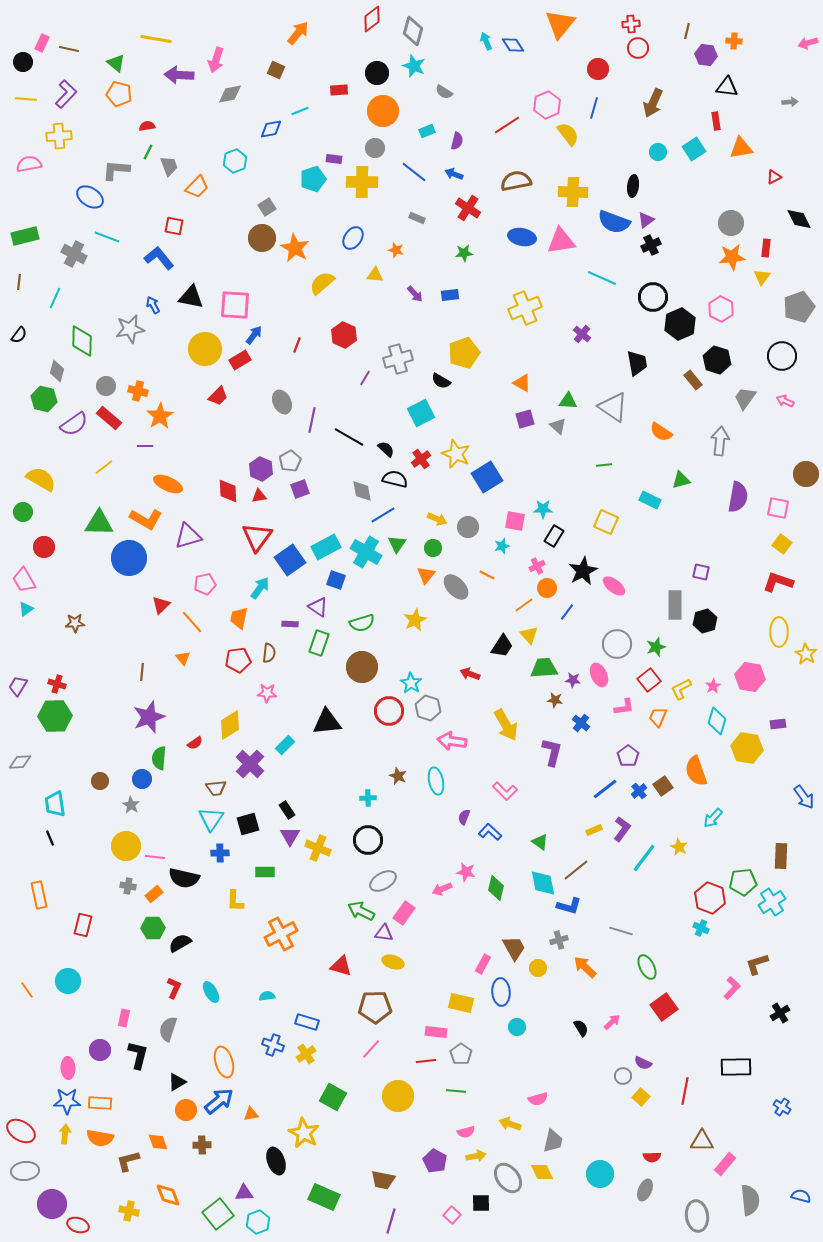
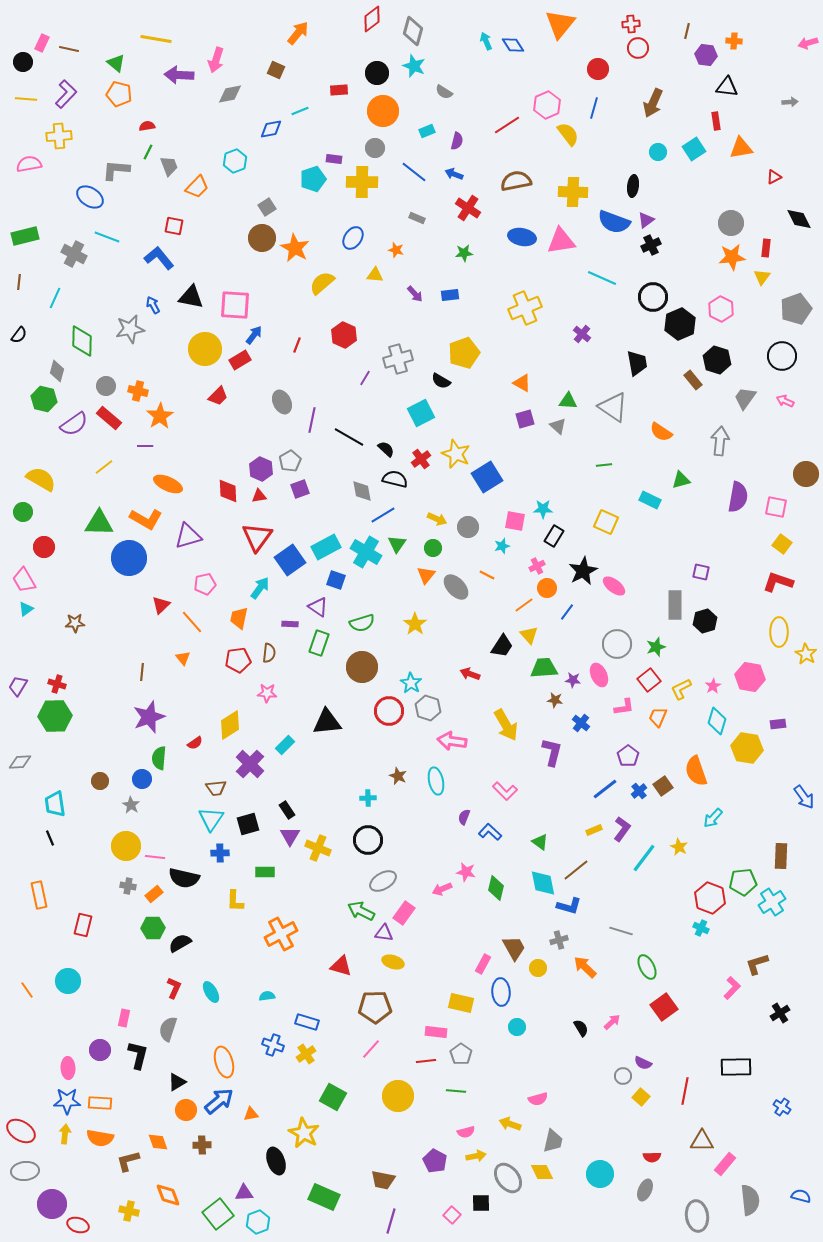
gray pentagon at (799, 307): moved 3 px left, 2 px down
pink square at (778, 508): moved 2 px left, 1 px up
yellow star at (415, 620): moved 4 px down; rotated 10 degrees counterclockwise
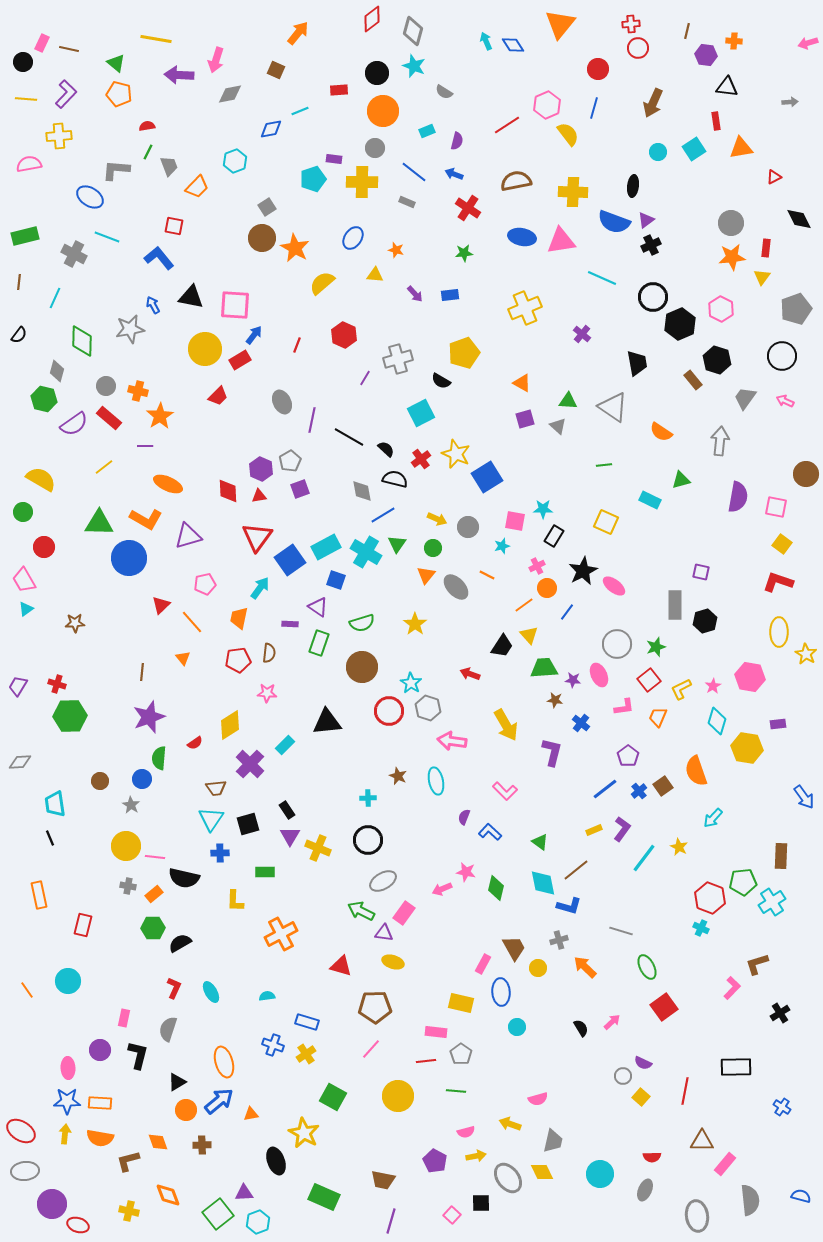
gray rectangle at (417, 218): moved 10 px left, 16 px up
green hexagon at (55, 716): moved 15 px right
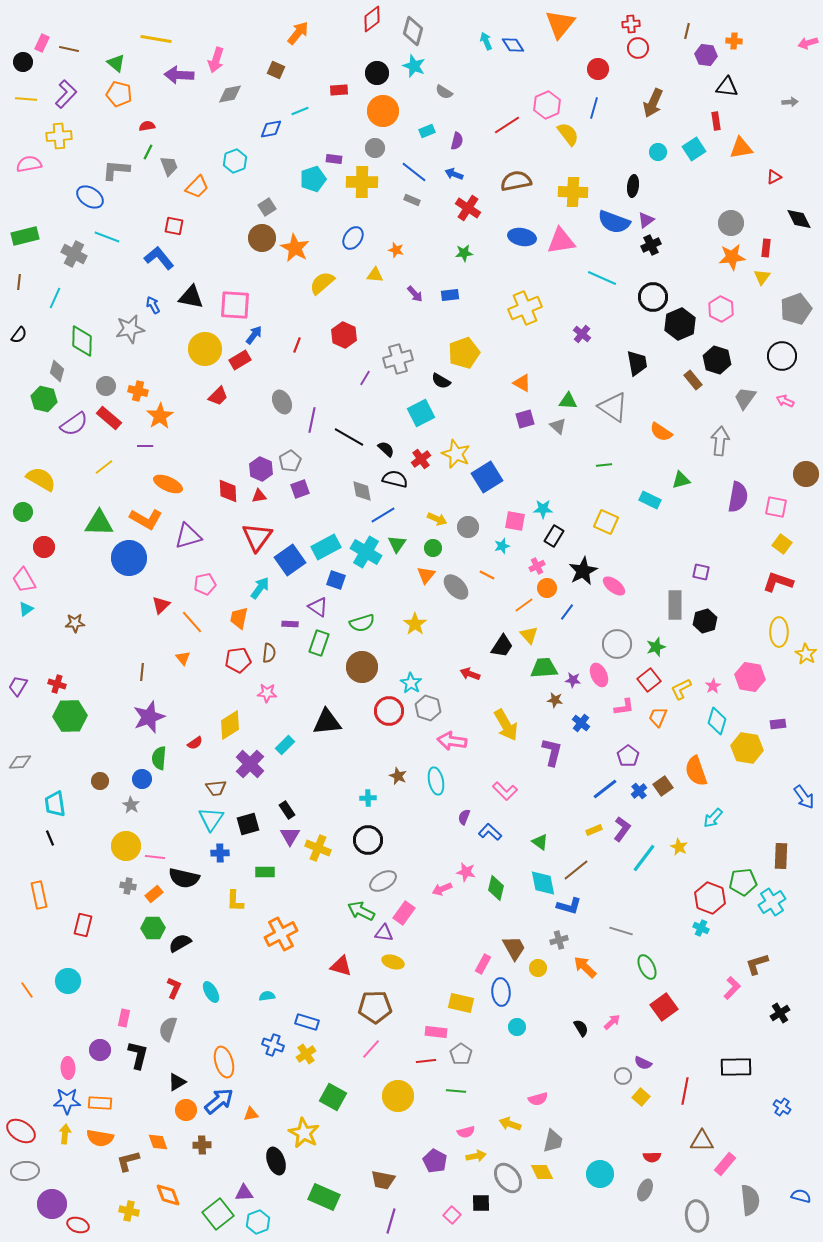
gray rectangle at (407, 202): moved 5 px right, 2 px up
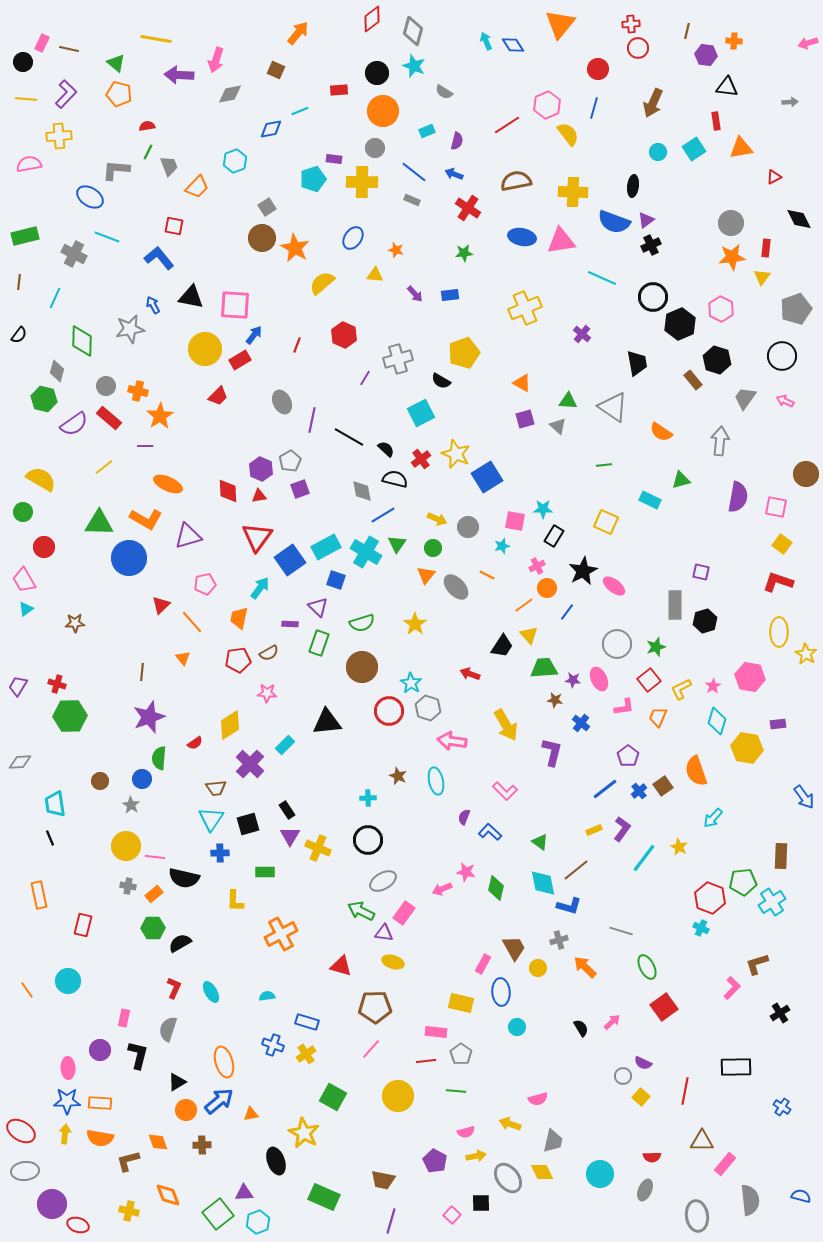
purple triangle at (318, 607): rotated 10 degrees clockwise
brown semicircle at (269, 653): rotated 54 degrees clockwise
pink ellipse at (599, 675): moved 4 px down
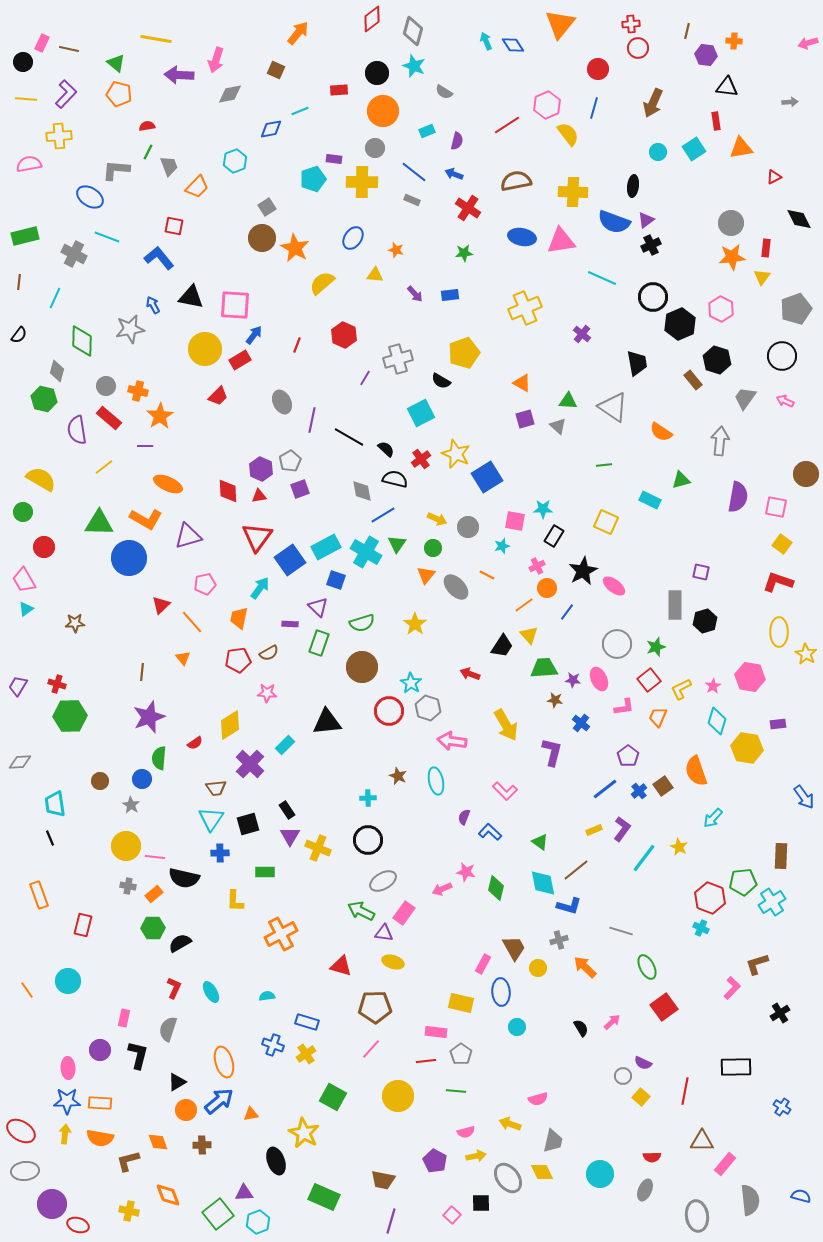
purple semicircle at (74, 424): moved 3 px right, 6 px down; rotated 116 degrees clockwise
orange rectangle at (39, 895): rotated 8 degrees counterclockwise
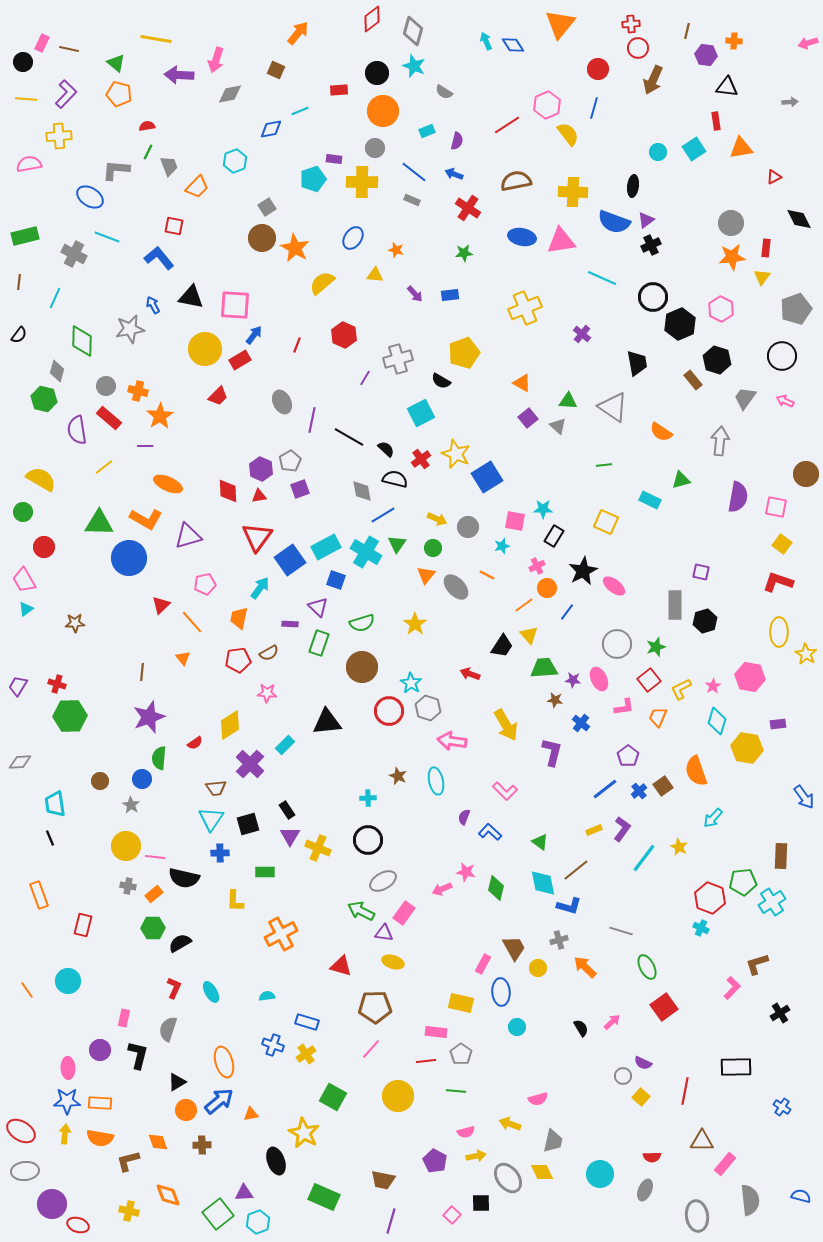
brown arrow at (653, 103): moved 23 px up
purple square at (525, 419): moved 3 px right, 1 px up; rotated 24 degrees counterclockwise
